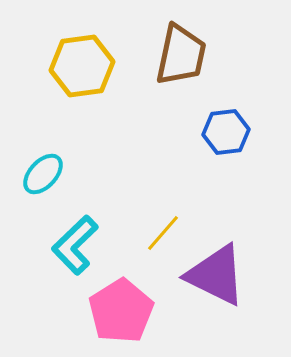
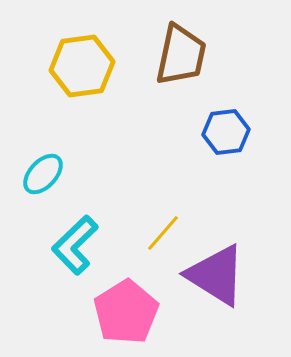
purple triangle: rotated 6 degrees clockwise
pink pentagon: moved 5 px right, 1 px down
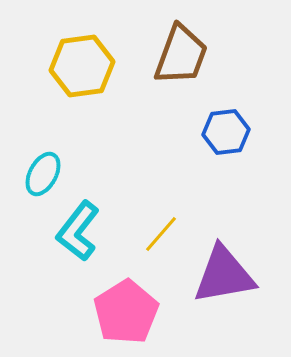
brown trapezoid: rotated 8 degrees clockwise
cyan ellipse: rotated 15 degrees counterclockwise
yellow line: moved 2 px left, 1 px down
cyan L-shape: moved 3 px right, 14 px up; rotated 8 degrees counterclockwise
purple triangle: moved 8 px right; rotated 42 degrees counterclockwise
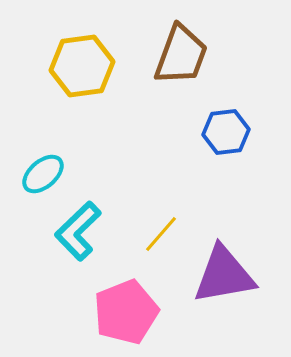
cyan ellipse: rotated 21 degrees clockwise
cyan L-shape: rotated 8 degrees clockwise
pink pentagon: rotated 10 degrees clockwise
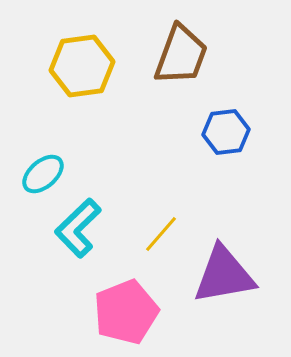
cyan L-shape: moved 3 px up
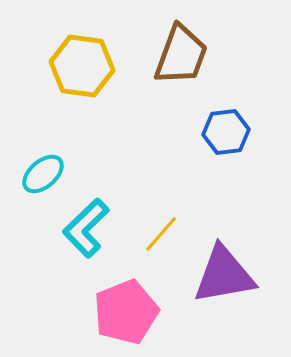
yellow hexagon: rotated 16 degrees clockwise
cyan L-shape: moved 8 px right
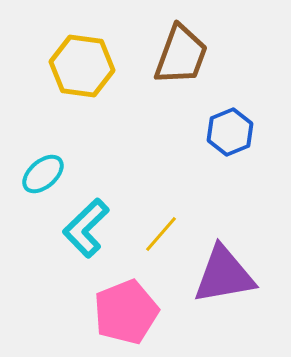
blue hexagon: moved 4 px right; rotated 15 degrees counterclockwise
